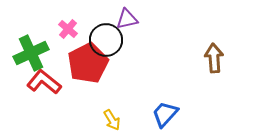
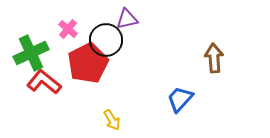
blue trapezoid: moved 15 px right, 15 px up
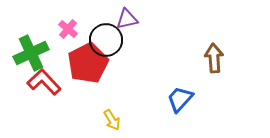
red L-shape: rotated 8 degrees clockwise
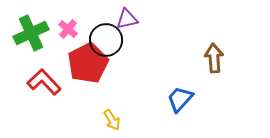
green cross: moved 20 px up
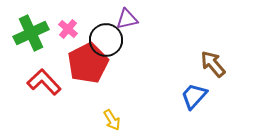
brown arrow: moved 1 px left, 6 px down; rotated 36 degrees counterclockwise
blue trapezoid: moved 14 px right, 3 px up
